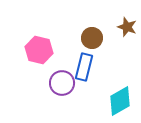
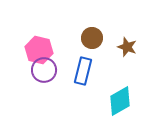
brown star: moved 20 px down
blue rectangle: moved 1 px left, 4 px down
purple circle: moved 18 px left, 13 px up
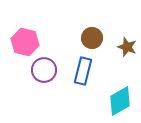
pink hexagon: moved 14 px left, 8 px up
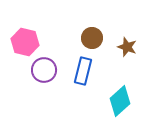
cyan diamond: rotated 12 degrees counterclockwise
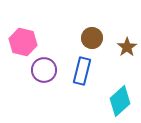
pink hexagon: moved 2 px left
brown star: rotated 18 degrees clockwise
blue rectangle: moved 1 px left
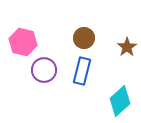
brown circle: moved 8 px left
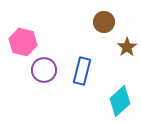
brown circle: moved 20 px right, 16 px up
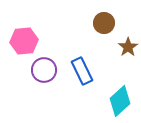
brown circle: moved 1 px down
pink hexagon: moved 1 px right, 1 px up; rotated 20 degrees counterclockwise
brown star: moved 1 px right
blue rectangle: rotated 40 degrees counterclockwise
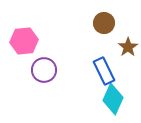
blue rectangle: moved 22 px right
cyan diamond: moved 7 px left, 2 px up; rotated 24 degrees counterclockwise
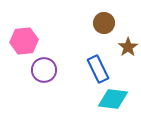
blue rectangle: moved 6 px left, 2 px up
cyan diamond: rotated 72 degrees clockwise
